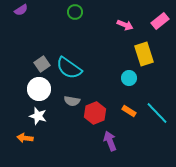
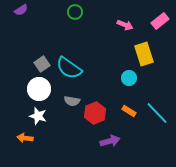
purple arrow: rotated 96 degrees clockwise
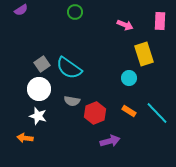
pink rectangle: rotated 48 degrees counterclockwise
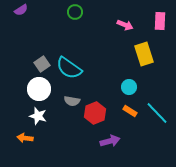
cyan circle: moved 9 px down
orange rectangle: moved 1 px right
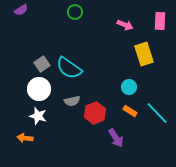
gray semicircle: rotated 21 degrees counterclockwise
purple arrow: moved 6 px right, 3 px up; rotated 72 degrees clockwise
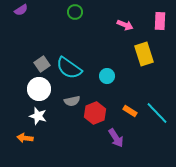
cyan circle: moved 22 px left, 11 px up
